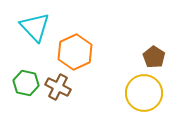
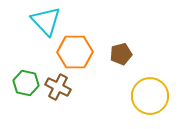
cyan triangle: moved 11 px right, 6 px up
orange hexagon: rotated 24 degrees clockwise
brown pentagon: moved 33 px left, 3 px up; rotated 25 degrees clockwise
yellow circle: moved 6 px right, 3 px down
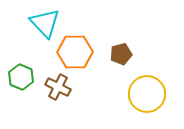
cyan triangle: moved 1 px left, 2 px down
green hexagon: moved 5 px left, 6 px up; rotated 10 degrees clockwise
yellow circle: moved 3 px left, 2 px up
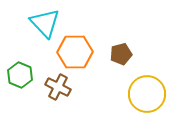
green hexagon: moved 1 px left, 2 px up
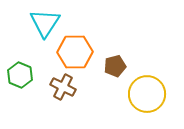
cyan triangle: rotated 16 degrees clockwise
brown pentagon: moved 6 px left, 12 px down
brown cross: moved 5 px right
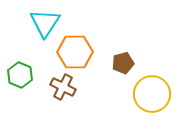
brown pentagon: moved 8 px right, 3 px up
yellow circle: moved 5 px right
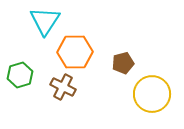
cyan triangle: moved 2 px up
green hexagon: rotated 20 degrees clockwise
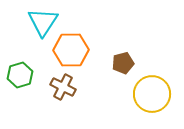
cyan triangle: moved 2 px left, 1 px down
orange hexagon: moved 4 px left, 2 px up
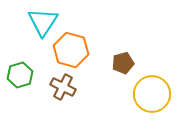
orange hexagon: rotated 16 degrees clockwise
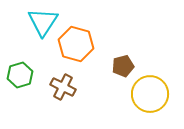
orange hexagon: moved 5 px right, 6 px up
brown pentagon: moved 3 px down
yellow circle: moved 2 px left
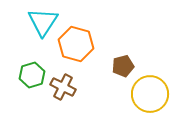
green hexagon: moved 12 px right
